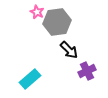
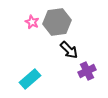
pink star: moved 5 px left, 10 px down
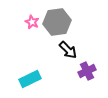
black arrow: moved 1 px left
cyan rectangle: rotated 15 degrees clockwise
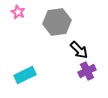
pink star: moved 14 px left, 10 px up
black arrow: moved 11 px right
cyan rectangle: moved 5 px left, 4 px up
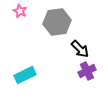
pink star: moved 2 px right, 1 px up
black arrow: moved 1 px right, 1 px up
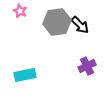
black arrow: moved 24 px up
purple cross: moved 5 px up
cyan rectangle: rotated 15 degrees clockwise
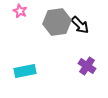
purple cross: rotated 30 degrees counterclockwise
cyan rectangle: moved 4 px up
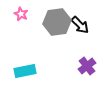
pink star: moved 1 px right, 3 px down
purple cross: rotated 18 degrees clockwise
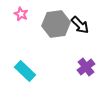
gray hexagon: moved 1 px left, 2 px down
purple cross: moved 1 px left, 1 px down
cyan rectangle: rotated 55 degrees clockwise
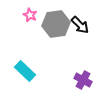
pink star: moved 9 px right, 1 px down
purple cross: moved 3 px left, 13 px down; rotated 24 degrees counterclockwise
